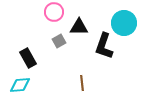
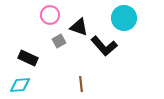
pink circle: moved 4 px left, 3 px down
cyan circle: moved 5 px up
black triangle: rotated 18 degrees clockwise
black L-shape: rotated 60 degrees counterclockwise
black rectangle: rotated 36 degrees counterclockwise
brown line: moved 1 px left, 1 px down
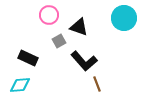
pink circle: moved 1 px left
black L-shape: moved 20 px left, 15 px down
brown line: moved 16 px right; rotated 14 degrees counterclockwise
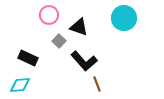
gray square: rotated 16 degrees counterclockwise
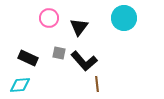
pink circle: moved 3 px down
black triangle: rotated 48 degrees clockwise
gray square: moved 12 px down; rotated 32 degrees counterclockwise
brown line: rotated 14 degrees clockwise
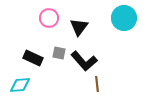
black rectangle: moved 5 px right
